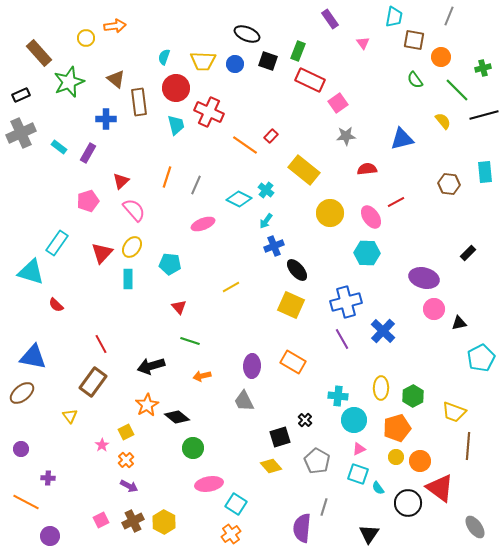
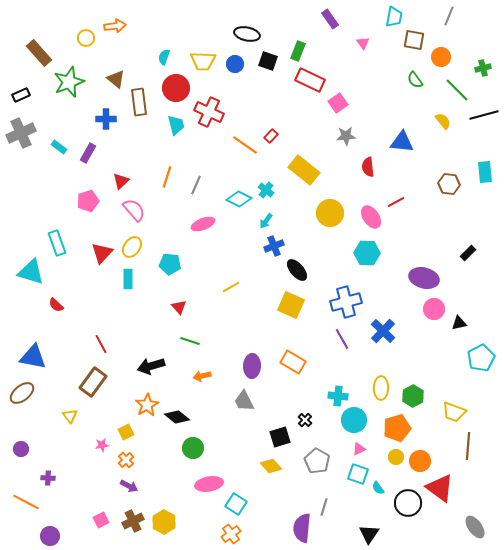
black ellipse at (247, 34): rotated 10 degrees counterclockwise
blue triangle at (402, 139): moved 3 px down; rotated 20 degrees clockwise
red semicircle at (367, 169): moved 1 px right, 2 px up; rotated 90 degrees counterclockwise
cyan rectangle at (57, 243): rotated 55 degrees counterclockwise
pink star at (102, 445): rotated 24 degrees clockwise
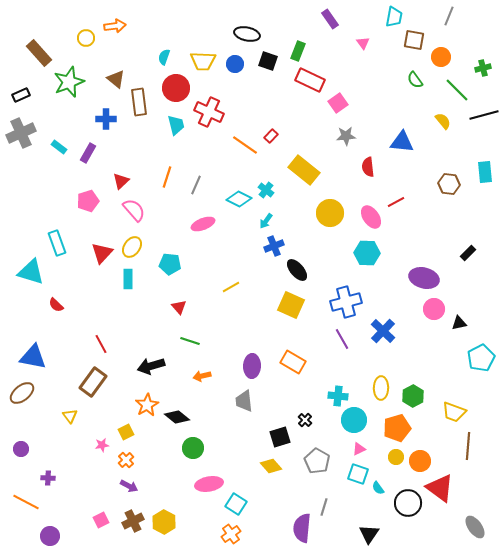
gray trapezoid at (244, 401): rotated 20 degrees clockwise
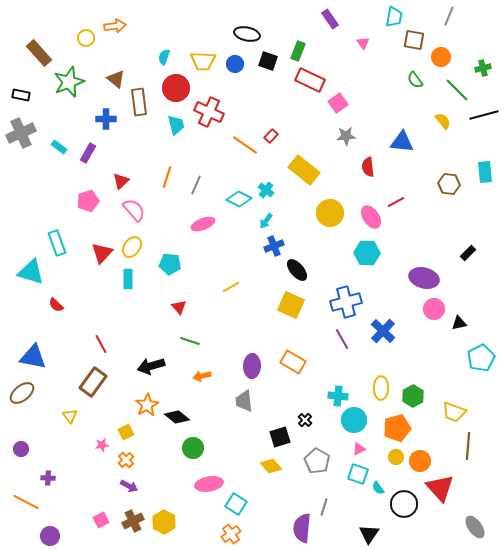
black rectangle at (21, 95): rotated 36 degrees clockwise
red triangle at (440, 488): rotated 12 degrees clockwise
black circle at (408, 503): moved 4 px left, 1 px down
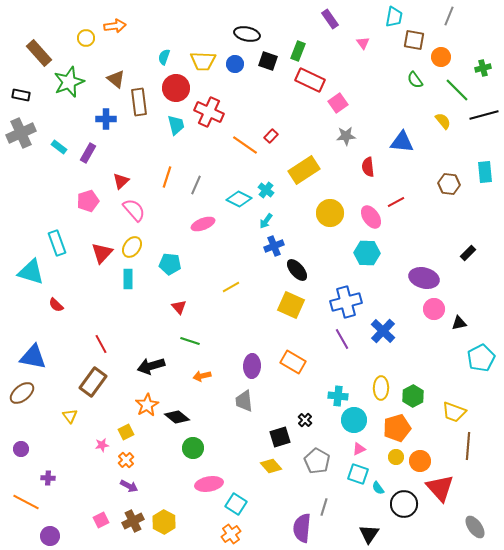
yellow rectangle at (304, 170): rotated 72 degrees counterclockwise
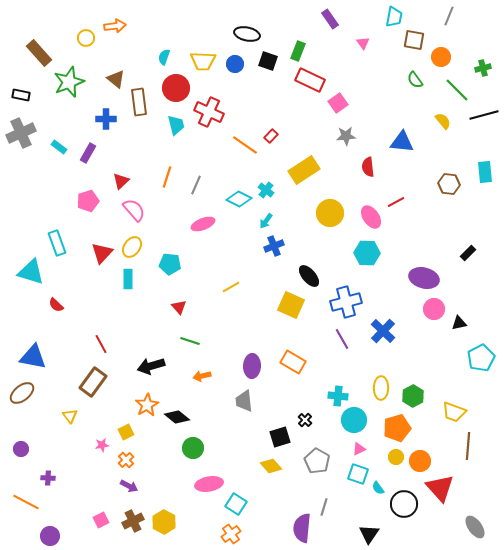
black ellipse at (297, 270): moved 12 px right, 6 px down
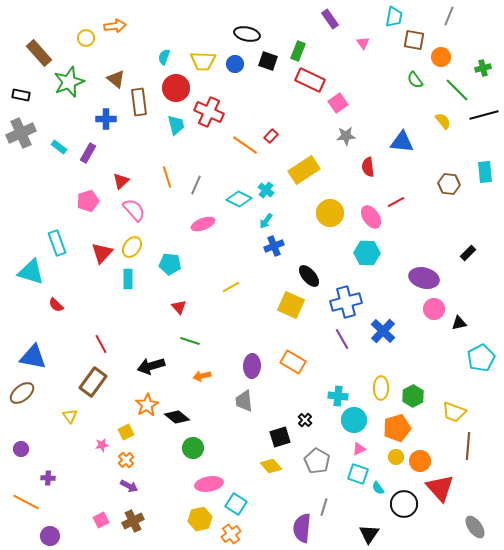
orange line at (167, 177): rotated 35 degrees counterclockwise
yellow hexagon at (164, 522): moved 36 px right, 3 px up; rotated 20 degrees clockwise
